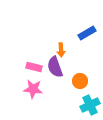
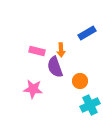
pink rectangle: moved 3 px right, 16 px up
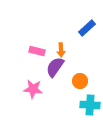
blue rectangle: moved 5 px up; rotated 12 degrees counterclockwise
purple semicircle: rotated 55 degrees clockwise
cyan cross: rotated 30 degrees clockwise
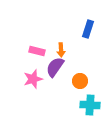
blue rectangle: moved 1 px right, 1 px down; rotated 30 degrees counterclockwise
pink star: moved 10 px up; rotated 24 degrees counterclockwise
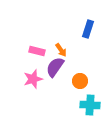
orange arrow: rotated 32 degrees counterclockwise
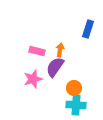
orange arrow: moved 1 px left; rotated 136 degrees counterclockwise
orange circle: moved 6 px left, 7 px down
cyan cross: moved 14 px left
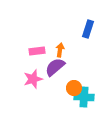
pink rectangle: rotated 21 degrees counterclockwise
purple semicircle: rotated 15 degrees clockwise
cyan cross: moved 8 px right, 8 px up
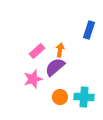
blue rectangle: moved 1 px right, 1 px down
pink rectangle: rotated 35 degrees counterclockwise
orange circle: moved 14 px left, 9 px down
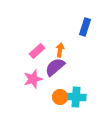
blue rectangle: moved 4 px left, 3 px up
cyan cross: moved 8 px left
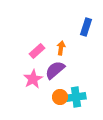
blue rectangle: moved 1 px right
orange arrow: moved 1 px right, 2 px up
purple semicircle: moved 3 px down
pink star: rotated 12 degrees counterclockwise
cyan cross: rotated 12 degrees counterclockwise
